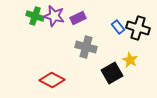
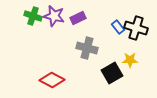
green cross: moved 2 px left
black cross: moved 2 px left
gray cross: moved 1 px right, 1 px down
yellow star: rotated 28 degrees counterclockwise
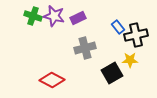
black cross: moved 7 px down; rotated 30 degrees counterclockwise
gray cross: moved 2 px left; rotated 30 degrees counterclockwise
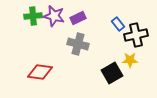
green cross: rotated 24 degrees counterclockwise
blue rectangle: moved 3 px up
gray cross: moved 7 px left, 4 px up; rotated 30 degrees clockwise
red diamond: moved 12 px left, 8 px up; rotated 20 degrees counterclockwise
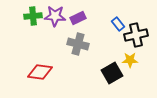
purple star: moved 1 px right; rotated 10 degrees counterclockwise
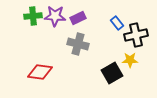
blue rectangle: moved 1 px left, 1 px up
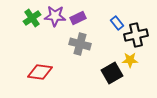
green cross: moved 1 px left, 2 px down; rotated 30 degrees counterclockwise
gray cross: moved 2 px right
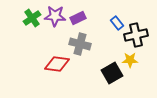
red diamond: moved 17 px right, 8 px up
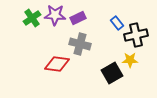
purple star: moved 1 px up
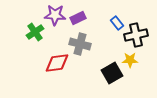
green cross: moved 3 px right, 14 px down
red diamond: moved 1 px up; rotated 15 degrees counterclockwise
